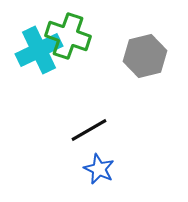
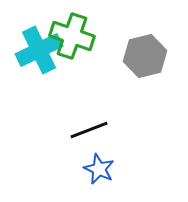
green cross: moved 4 px right
black line: rotated 9 degrees clockwise
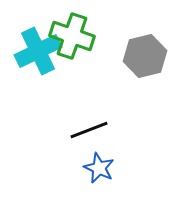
cyan cross: moved 1 px left, 1 px down
blue star: moved 1 px up
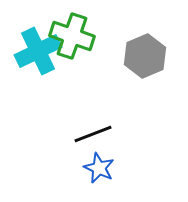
gray hexagon: rotated 9 degrees counterclockwise
black line: moved 4 px right, 4 px down
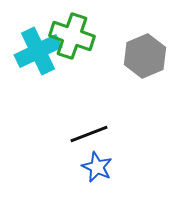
black line: moved 4 px left
blue star: moved 2 px left, 1 px up
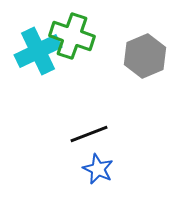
blue star: moved 1 px right, 2 px down
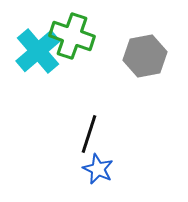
cyan cross: rotated 15 degrees counterclockwise
gray hexagon: rotated 12 degrees clockwise
black line: rotated 51 degrees counterclockwise
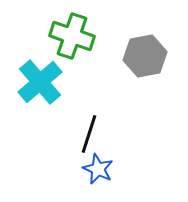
cyan cross: moved 2 px right, 31 px down
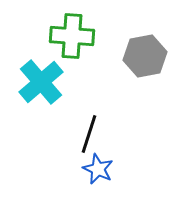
green cross: rotated 15 degrees counterclockwise
cyan cross: moved 1 px right
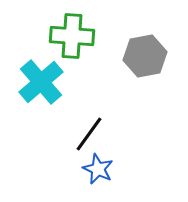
black line: rotated 18 degrees clockwise
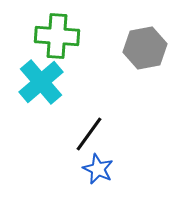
green cross: moved 15 px left
gray hexagon: moved 8 px up
